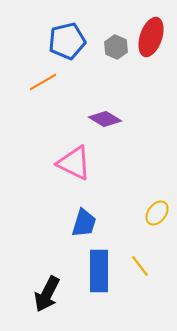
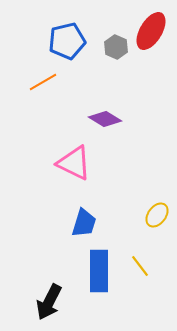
red ellipse: moved 6 px up; rotated 12 degrees clockwise
yellow ellipse: moved 2 px down
black arrow: moved 2 px right, 8 px down
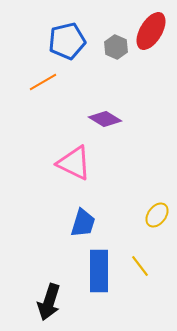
blue trapezoid: moved 1 px left
black arrow: rotated 9 degrees counterclockwise
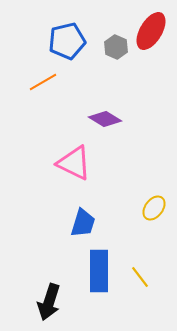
yellow ellipse: moved 3 px left, 7 px up
yellow line: moved 11 px down
